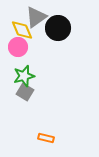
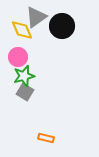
black circle: moved 4 px right, 2 px up
pink circle: moved 10 px down
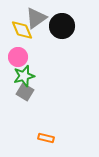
gray triangle: moved 1 px down
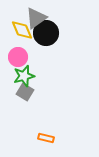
black circle: moved 16 px left, 7 px down
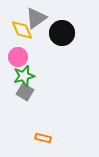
black circle: moved 16 px right
orange rectangle: moved 3 px left
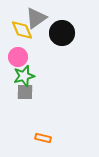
gray square: rotated 30 degrees counterclockwise
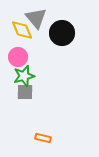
gray triangle: rotated 35 degrees counterclockwise
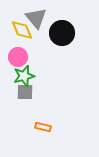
orange rectangle: moved 11 px up
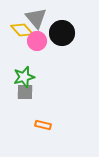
yellow diamond: rotated 20 degrees counterclockwise
pink circle: moved 19 px right, 16 px up
green star: moved 1 px down
orange rectangle: moved 2 px up
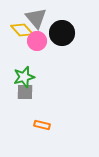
orange rectangle: moved 1 px left
